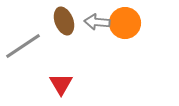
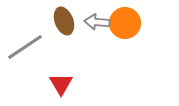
gray line: moved 2 px right, 1 px down
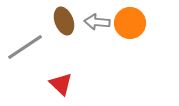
orange circle: moved 5 px right
red triangle: rotated 15 degrees counterclockwise
